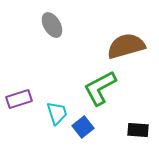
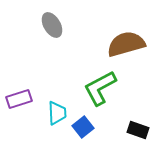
brown semicircle: moved 2 px up
cyan trapezoid: rotated 15 degrees clockwise
black rectangle: rotated 15 degrees clockwise
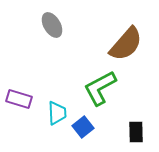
brown semicircle: rotated 147 degrees clockwise
purple rectangle: rotated 35 degrees clockwise
black rectangle: moved 2 px left, 2 px down; rotated 70 degrees clockwise
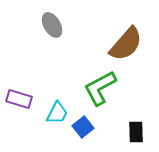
cyan trapezoid: rotated 30 degrees clockwise
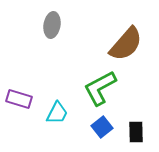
gray ellipse: rotated 40 degrees clockwise
blue square: moved 19 px right
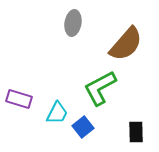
gray ellipse: moved 21 px right, 2 px up
blue square: moved 19 px left
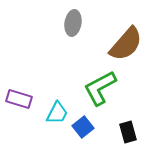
black rectangle: moved 8 px left; rotated 15 degrees counterclockwise
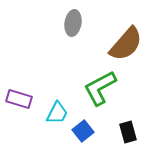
blue square: moved 4 px down
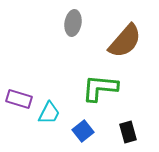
brown semicircle: moved 1 px left, 3 px up
green L-shape: rotated 33 degrees clockwise
cyan trapezoid: moved 8 px left
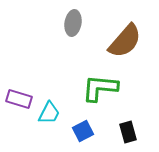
blue square: rotated 10 degrees clockwise
